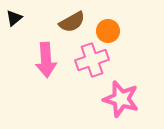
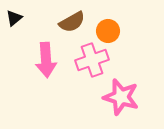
pink star: moved 2 px up
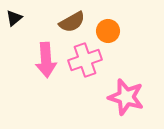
pink cross: moved 7 px left
pink star: moved 5 px right
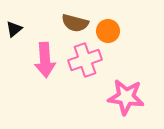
black triangle: moved 11 px down
brown semicircle: moved 3 px right, 1 px down; rotated 44 degrees clockwise
pink arrow: moved 1 px left
pink star: rotated 9 degrees counterclockwise
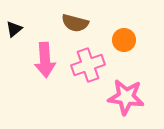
orange circle: moved 16 px right, 9 px down
pink cross: moved 3 px right, 5 px down
